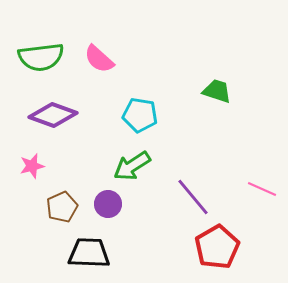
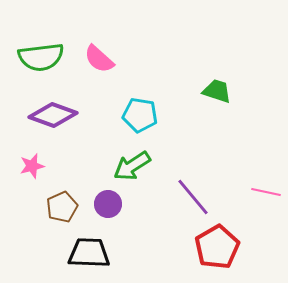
pink line: moved 4 px right, 3 px down; rotated 12 degrees counterclockwise
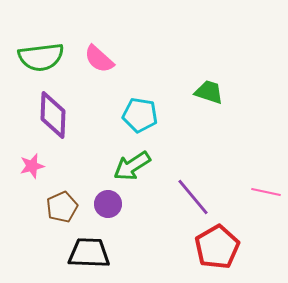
green trapezoid: moved 8 px left, 1 px down
purple diamond: rotated 72 degrees clockwise
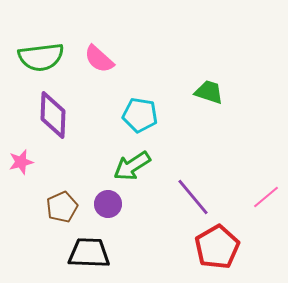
pink star: moved 11 px left, 4 px up
pink line: moved 5 px down; rotated 52 degrees counterclockwise
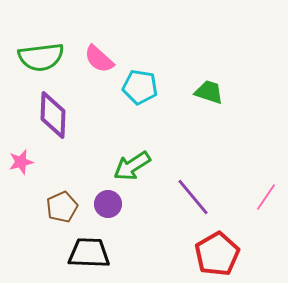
cyan pentagon: moved 28 px up
pink line: rotated 16 degrees counterclockwise
red pentagon: moved 7 px down
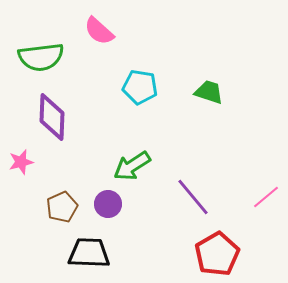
pink semicircle: moved 28 px up
purple diamond: moved 1 px left, 2 px down
pink line: rotated 16 degrees clockwise
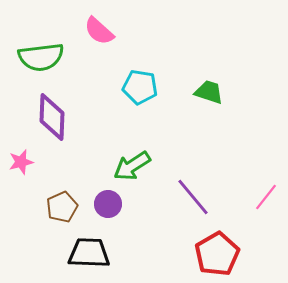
pink line: rotated 12 degrees counterclockwise
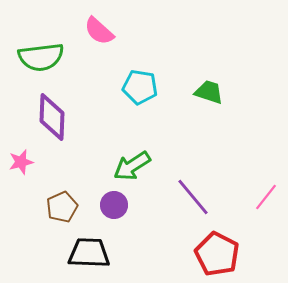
purple circle: moved 6 px right, 1 px down
red pentagon: rotated 15 degrees counterclockwise
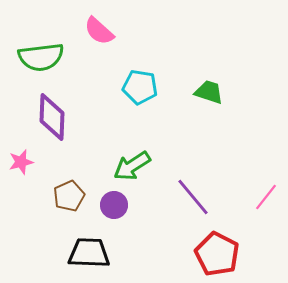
brown pentagon: moved 7 px right, 11 px up
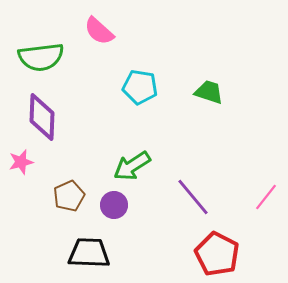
purple diamond: moved 10 px left
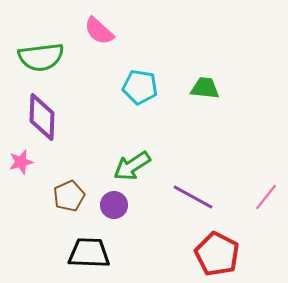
green trapezoid: moved 4 px left, 4 px up; rotated 12 degrees counterclockwise
purple line: rotated 21 degrees counterclockwise
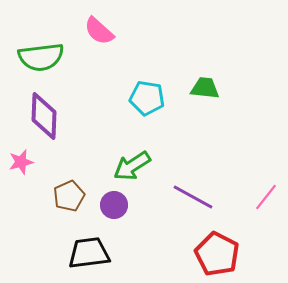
cyan pentagon: moved 7 px right, 11 px down
purple diamond: moved 2 px right, 1 px up
black trapezoid: rotated 9 degrees counterclockwise
